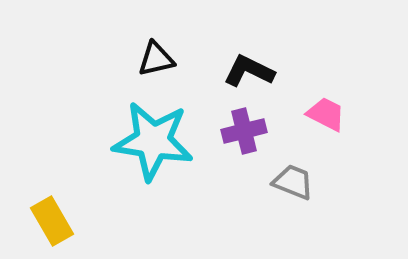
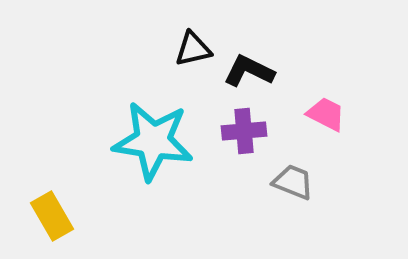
black triangle: moved 37 px right, 10 px up
purple cross: rotated 9 degrees clockwise
yellow rectangle: moved 5 px up
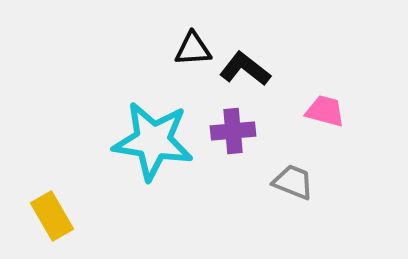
black triangle: rotated 9 degrees clockwise
black L-shape: moved 4 px left, 2 px up; rotated 12 degrees clockwise
pink trapezoid: moved 1 px left, 3 px up; rotated 12 degrees counterclockwise
purple cross: moved 11 px left
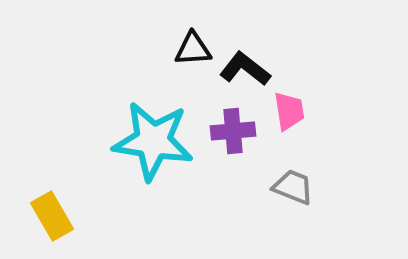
pink trapezoid: moved 36 px left; rotated 66 degrees clockwise
gray trapezoid: moved 5 px down
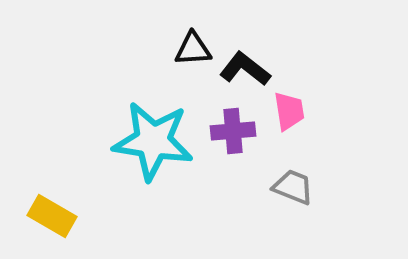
yellow rectangle: rotated 30 degrees counterclockwise
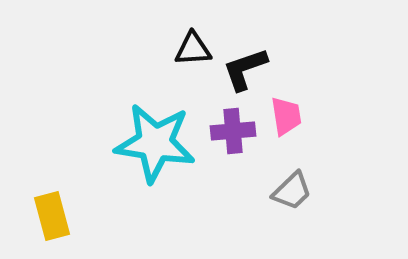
black L-shape: rotated 57 degrees counterclockwise
pink trapezoid: moved 3 px left, 5 px down
cyan star: moved 2 px right, 2 px down
gray trapezoid: moved 1 px left, 4 px down; rotated 114 degrees clockwise
yellow rectangle: rotated 45 degrees clockwise
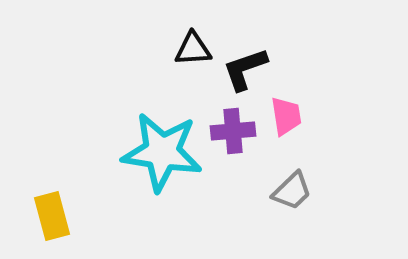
cyan star: moved 7 px right, 9 px down
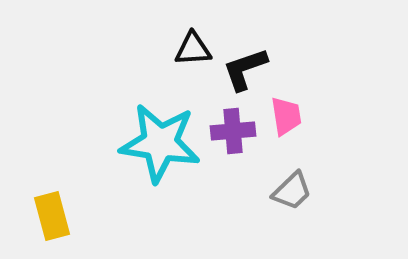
cyan star: moved 2 px left, 9 px up
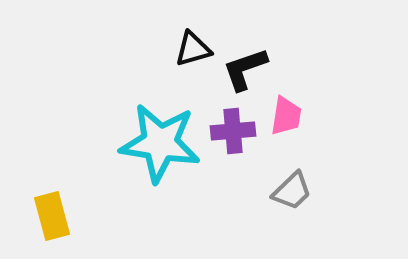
black triangle: rotated 12 degrees counterclockwise
pink trapezoid: rotated 18 degrees clockwise
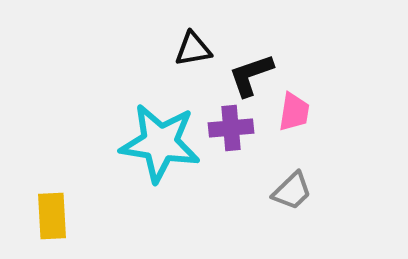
black triangle: rotated 6 degrees clockwise
black L-shape: moved 6 px right, 6 px down
pink trapezoid: moved 8 px right, 4 px up
purple cross: moved 2 px left, 3 px up
yellow rectangle: rotated 12 degrees clockwise
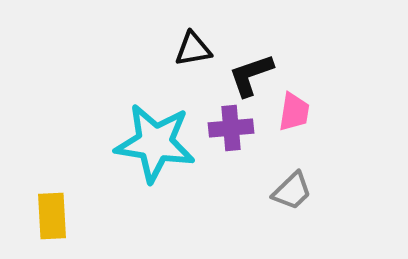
cyan star: moved 5 px left
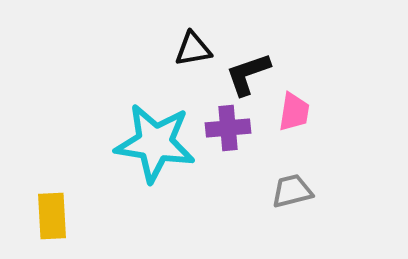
black L-shape: moved 3 px left, 1 px up
purple cross: moved 3 px left
gray trapezoid: rotated 150 degrees counterclockwise
